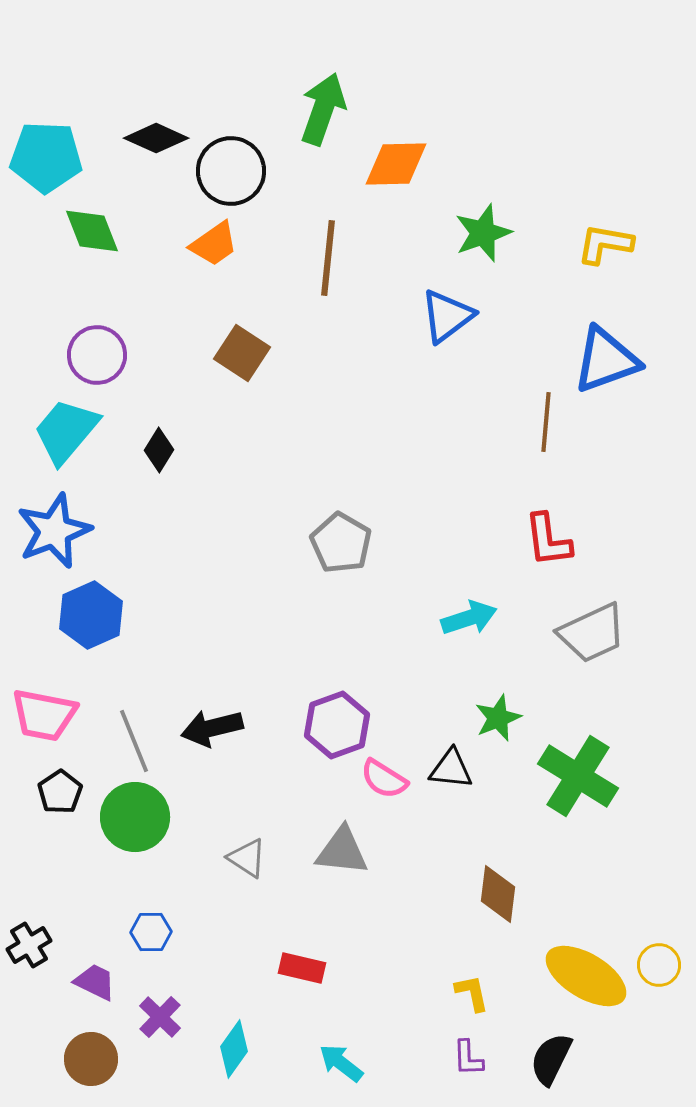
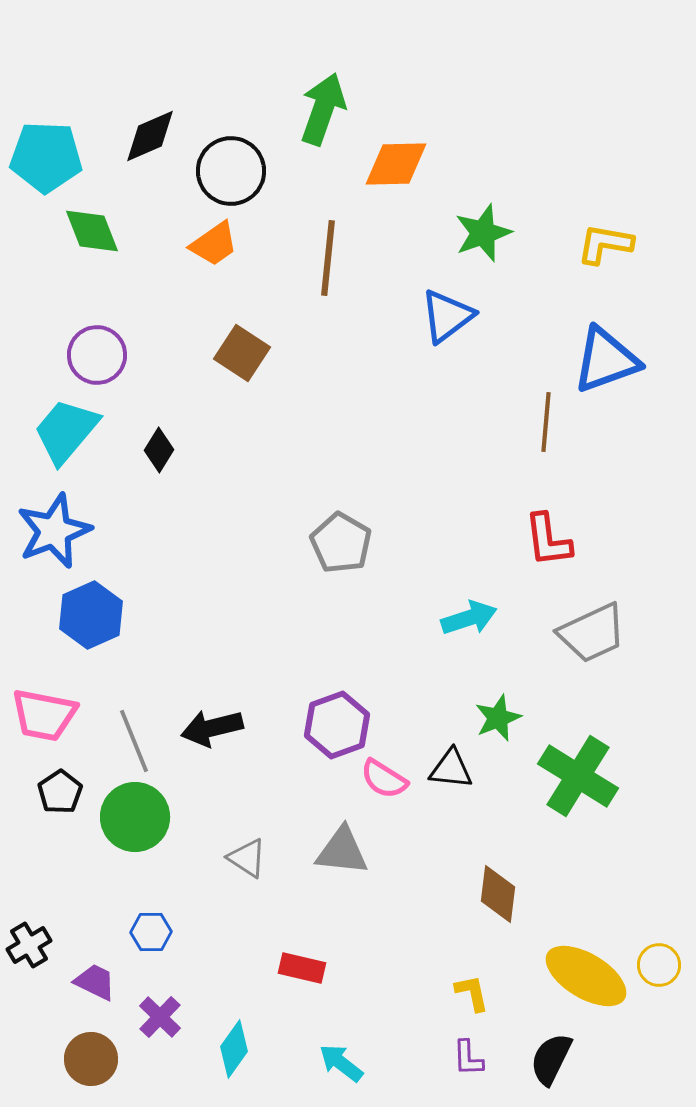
black diamond at (156, 138): moved 6 px left, 2 px up; rotated 48 degrees counterclockwise
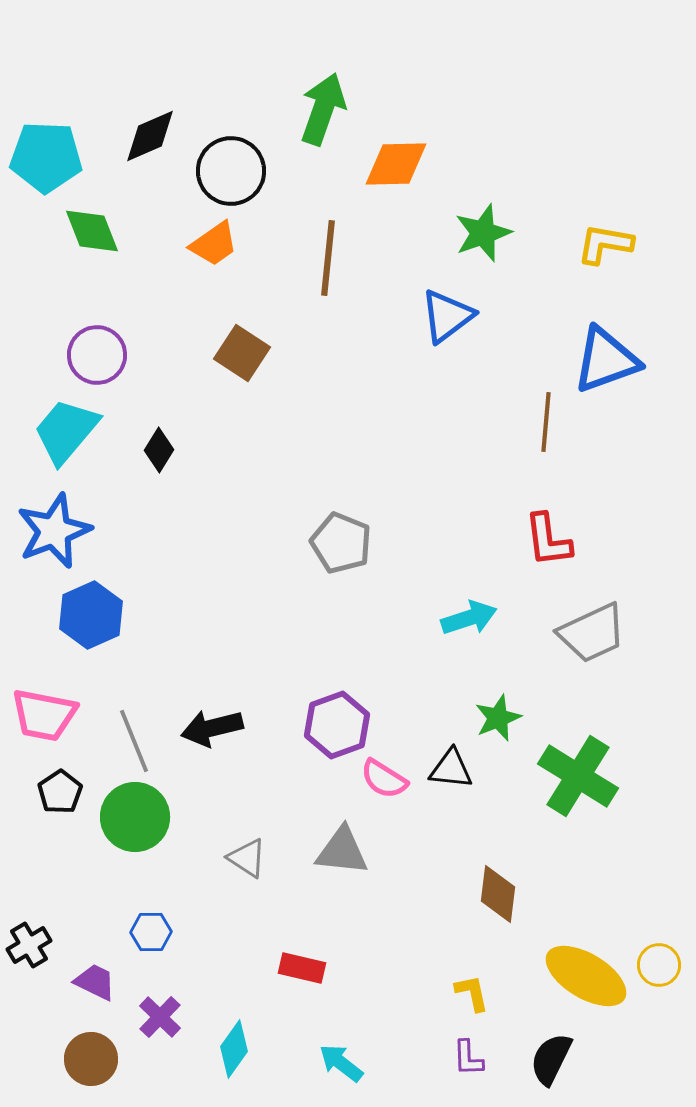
gray pentagon at (341, 543): rotated 8 degrees counterclockwise
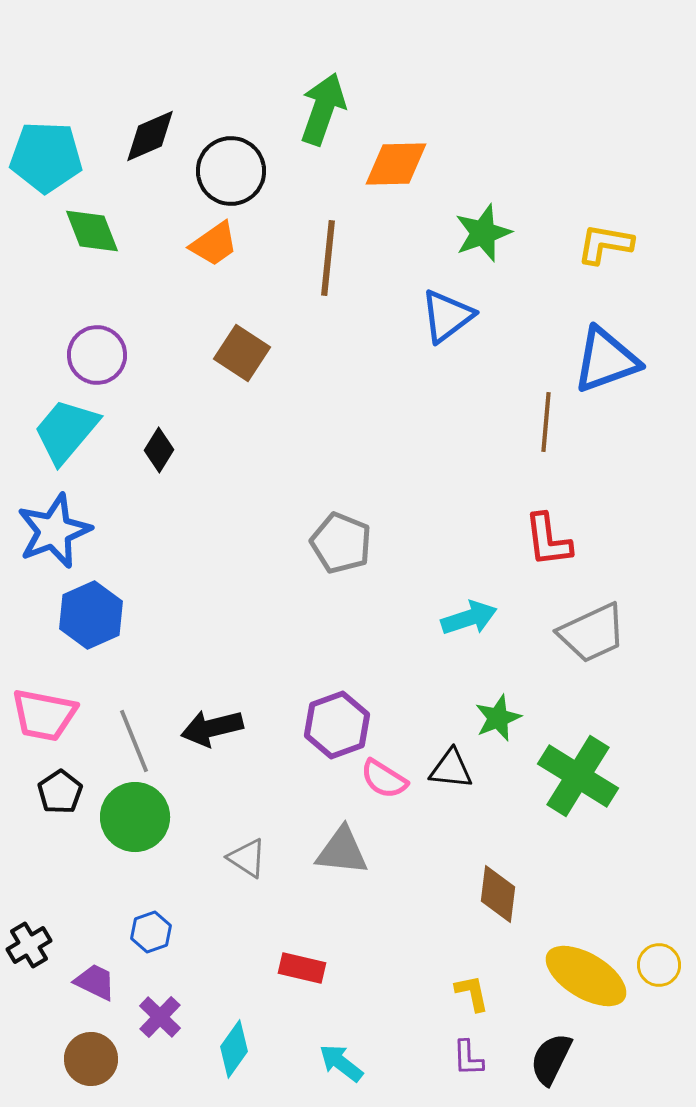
blue hexagon at (151, 932): rotated 18 degrees counterclockwise
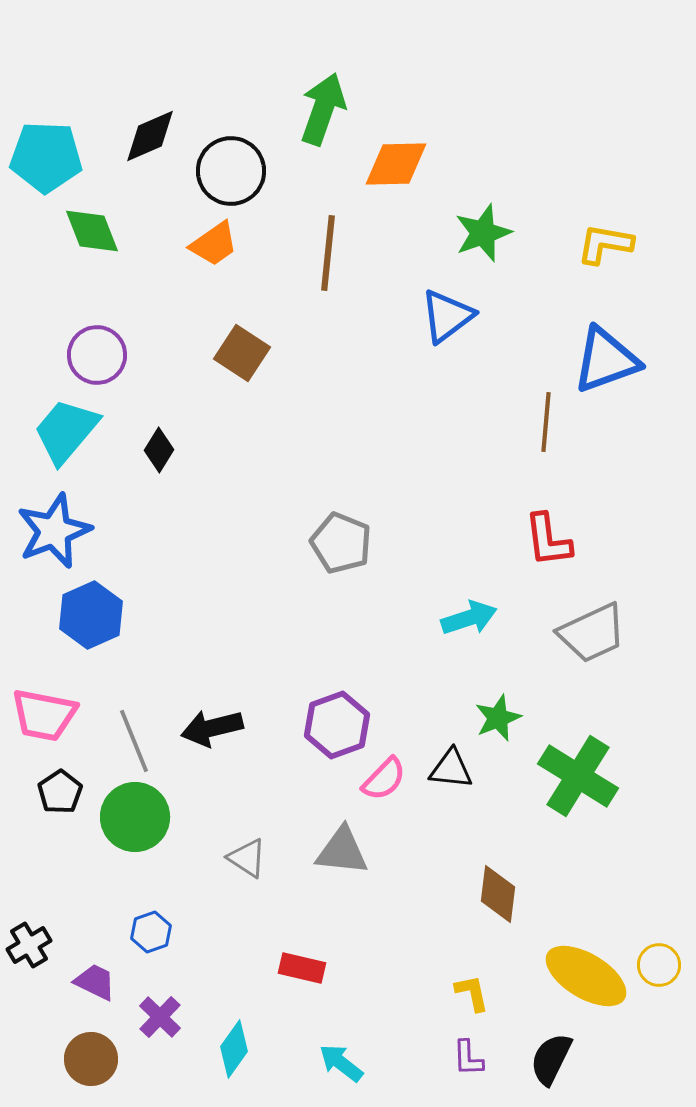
brown line at (328, 258): moved 5 px up
pink semicircle at (384, 779): rotated 78 degrees counterclockwise
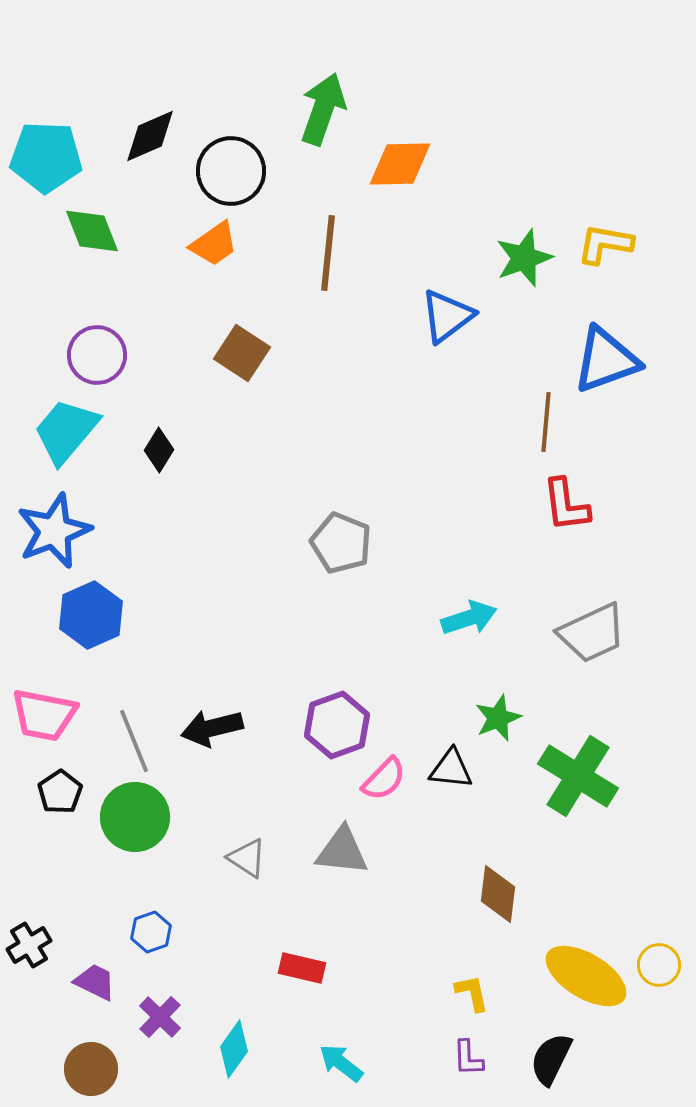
orange diamond at (396, 164): moved 4 px right
green star at (483, 233): moved 41 px right, 25 px down
red L-shape at (548, 540): moved 18 px right, 35 px up
brown circle at (91, 1059): moved 10 px down
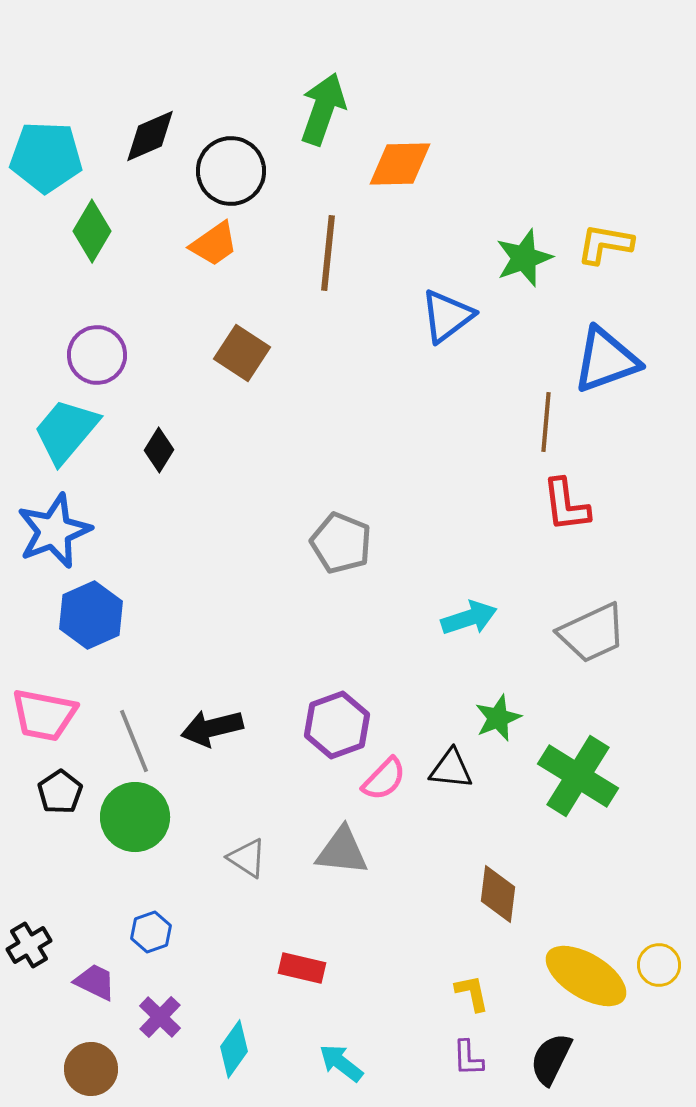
green diamond at (92, 231): rotated 52 degrees clockwise
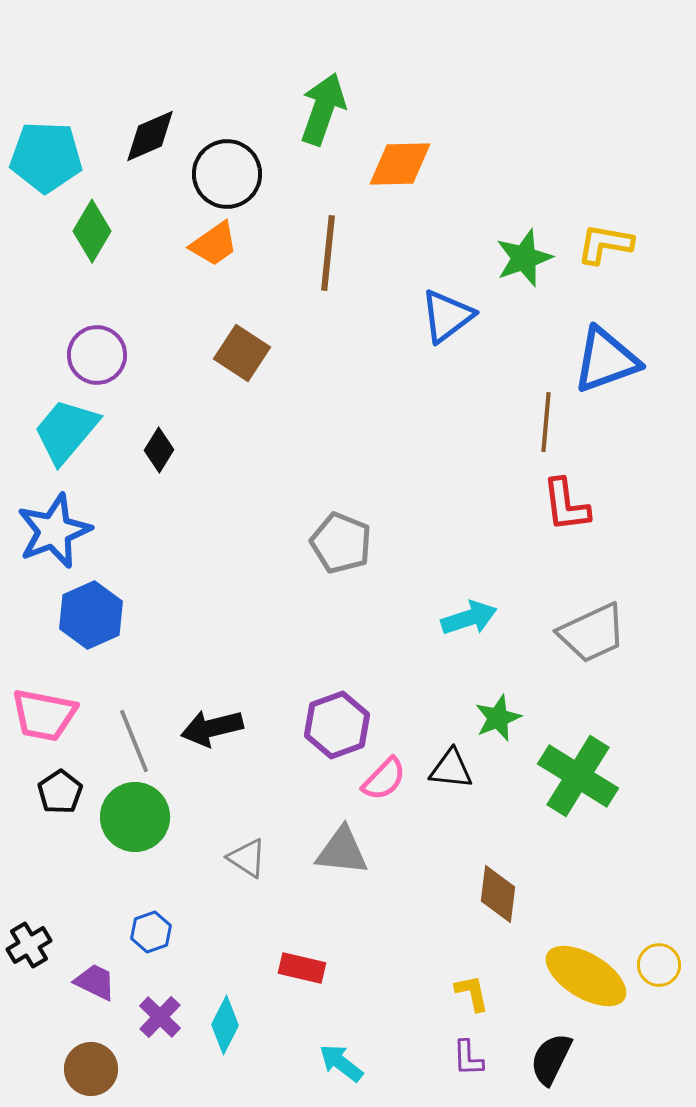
black circle at (231, 171): moved 4 px left, 3 px down
cyan diamond at (234, 1049): moved 9 px left, 24 px up; rotated 8 degrees counterclockwise
